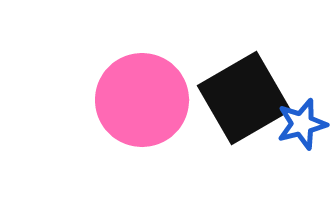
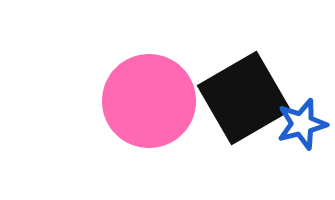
pink circle: moved 7 px right, 1 px down
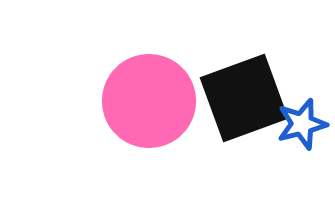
black square: rotated 10 degrees clockwise
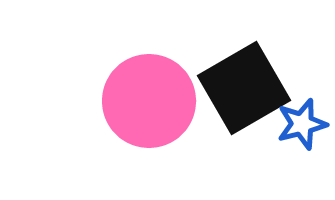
black square: moved 10 px up; rotated 10 degrees counterclockwise
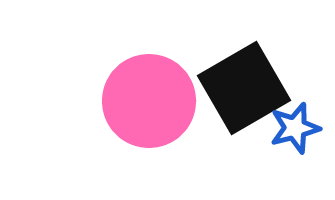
blue star: moved 7 px left, 4 px down
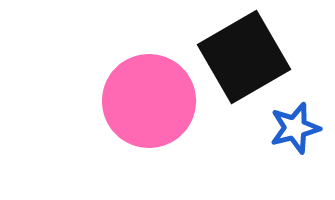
black square: moved 31 px up
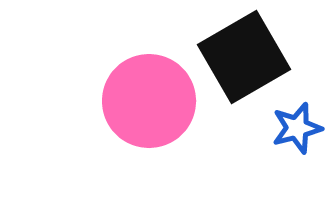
blue star: moved 2 px right
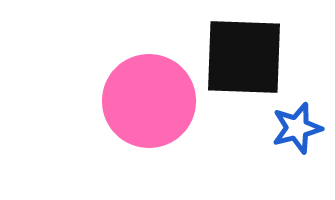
black square: rotated 32 degrees clockwise
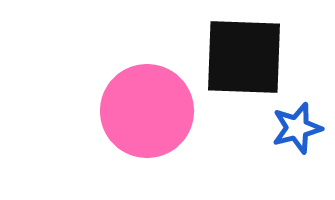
pink circle: moved 2 px left, 10 px down
